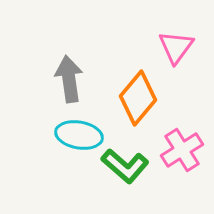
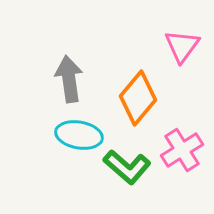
pink triangle: moved 6 px right, 1 px up
green L-shape: moved 2 px right, 1 px down
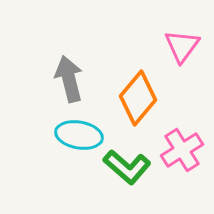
gray arrow: rotated 6 degrees counterclockwise
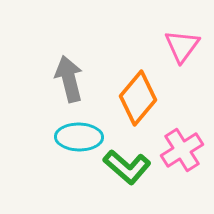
cyan ellipse: moved 2 px down; rotated 9 degrees counterclockwise
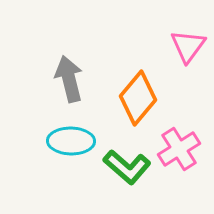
pink triangle: moved 6 px right
cyan ellipse: moved 8 px left, 4 px down
pink cross: moved 3 px left, 1 px up
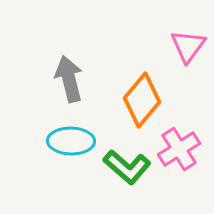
orange diamond: moved 4 px right, 2 px down
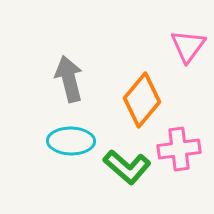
pink cross: rotated 24 degrees clockwise
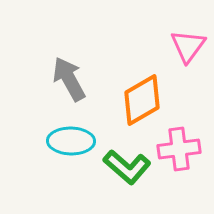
gray arrow: rotated 15 degrees counterclockwise
orange diamond: rotated 20 degrees clockwise
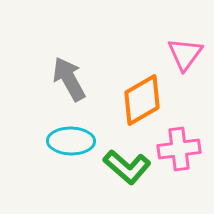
pink triangle: moved 3 px left, 8 px down
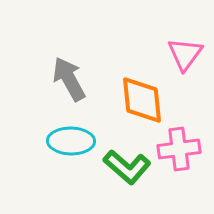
orange diamond: rotated 66 degrees counterclockwise
